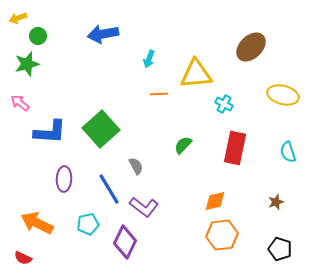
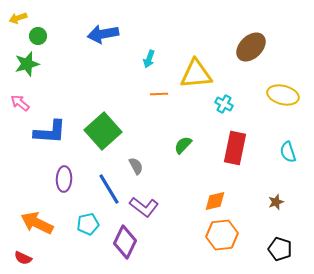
green square: moved 2 px right, 2 px down
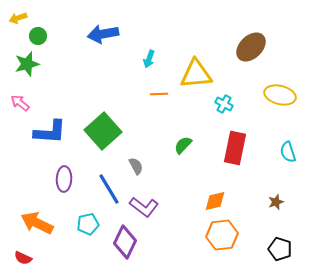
yellow ellipse: moved 3 px left
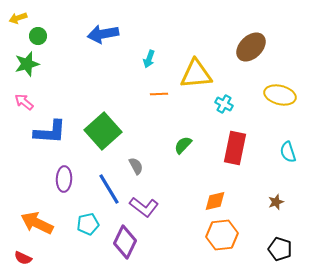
pink arrow: moved 4 px right, 1 px up
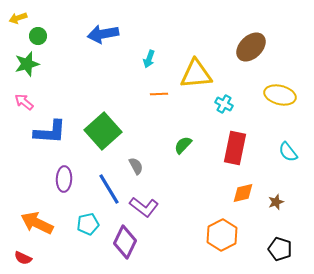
cyan semicircle: rotated 20 degrees counterclockwise
orange diamond: moved 28 px right, 8 px up
orange hexagon: rotated 20 degrees counterclockwise
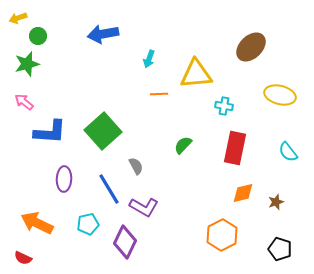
cyan cross: moved 2 px down; rotated 18 degrees counterclockwise
purple L-shape: rotated 8 degrees counterclockwise
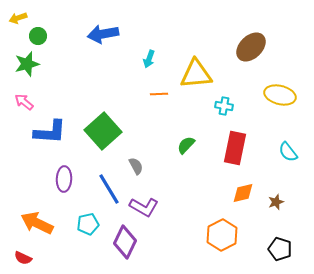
green semicircle: moved 3 px right
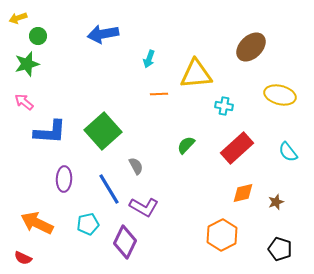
red rectangle: moved 2 px right; rotated 36 degrees clockwise
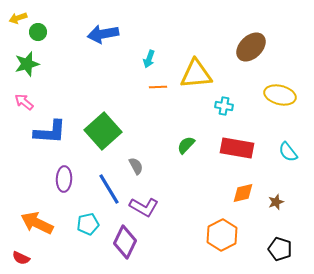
green circle: moved 4 px up
orange line: moved 1 px left, 7 px up
red rectangle: rotated 52 degrees clockwise
red semicircle: moved 2 px left
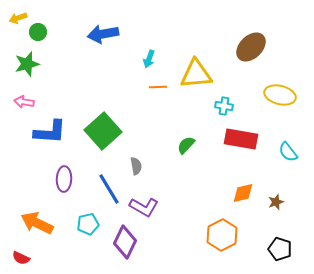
pink arrow: rotated 30 degrees counterclockwise
red rectangle: moved 4 px right, 9 px up
gray semicircle: rotated 18 degrees clockwise
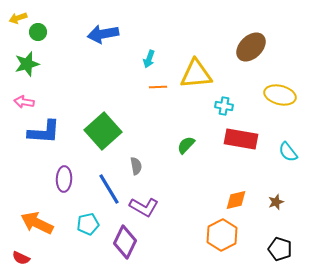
blue L-shape: moved 6 px left
orange diamond: moved 7 px left, 7 px down
